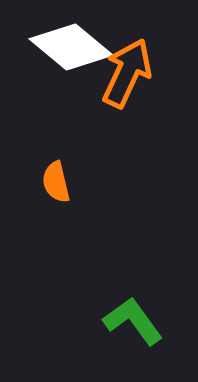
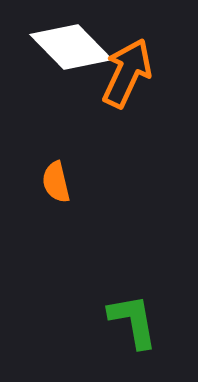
white diamond: rotated 6 degrees clockwise
green L-shape: rotated 26 degrees clockwise
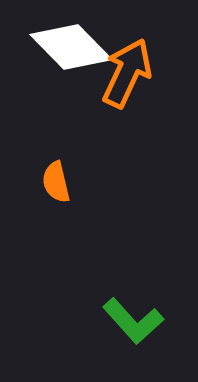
green L-shape: rotated 148 degrees clockwise
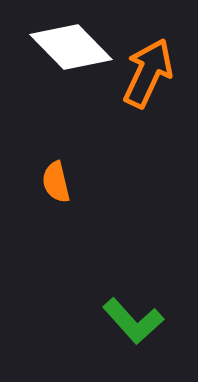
orange arrow: moved 21 px right
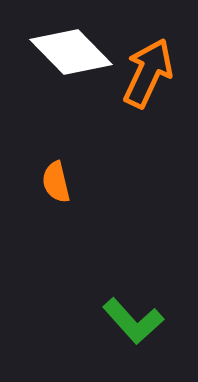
white diamond: moved 5 px down
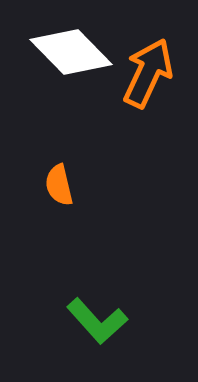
orange semicircle: moved 3 px right, 3 px down
green L-shape: moved 36 px left
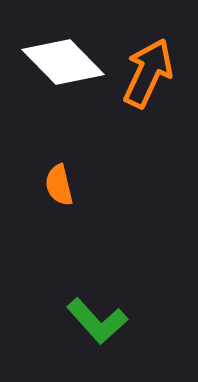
white diamond: moved 8 px left, 10 px down
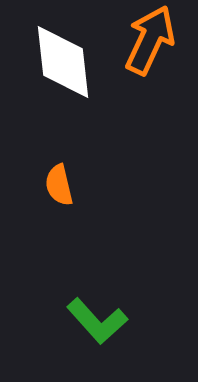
white diamond: rotated 38 degrees clockwise
orange arrow: moved 2 px right, 33 px up
